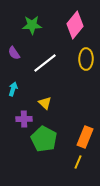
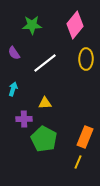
yellow triangle: rotated 48 degrees counterclockwise
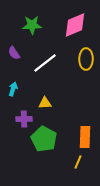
pink diamond: rotated 28 degrees clockwise
orange rectangle: rotated 20 degrees counterclockwise
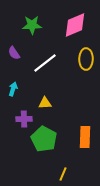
yellow line: moved 15 px left, 12 px down
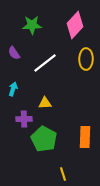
pink diamond: rotated 24 degrees counterclockwise
yellow line: rotated 40 degrees counterclockwise
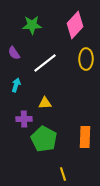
cyan arrow: moved 3 px right, 4 px up
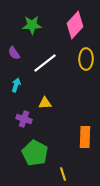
purple cross: rotated 21 degrees clockwise
green pentagon: moved 9 px left, 14 px down
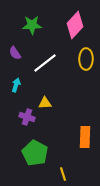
purple semicircle: moved 1 px right
purple cross: moved 3 px right, 2 px up
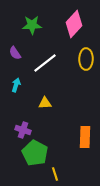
pink diamond: moved 1 px left, 1 px up
purple cross: moved 4 px left, 13 px down
yellow line: moved 8 px left
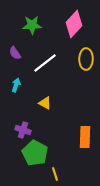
yellow triangle: rotated 32 degrees clockwise
